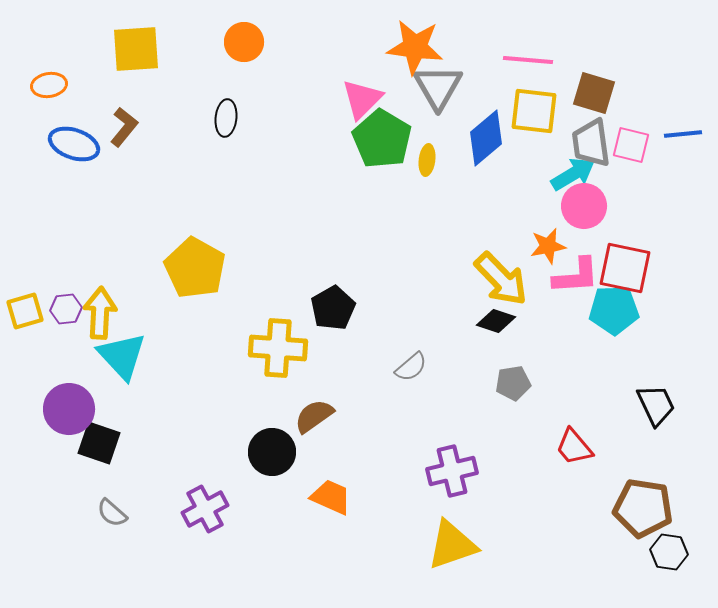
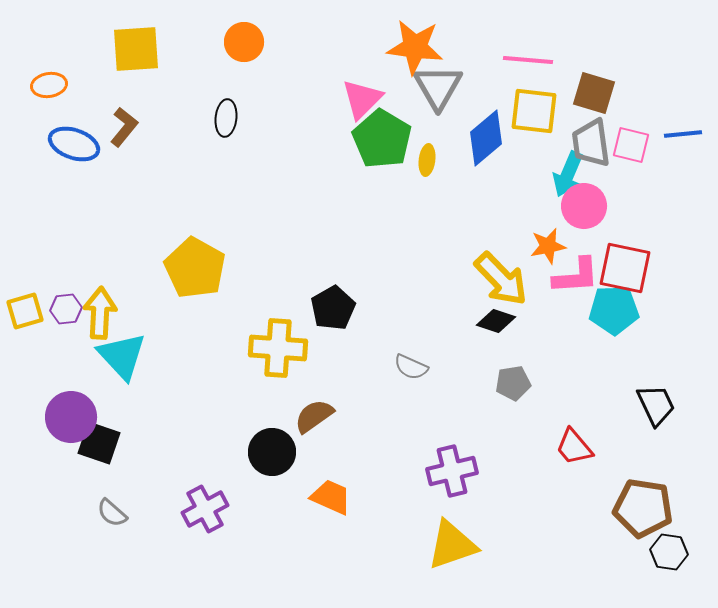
cyan arrow at (573, 174): moved 5 px left; rotated 144 degrees clockwise
gray semicircle at (411, 367): rotated 64 degrees clockwise
purple circle at (69, 409): moved 2 px right, 8 px down
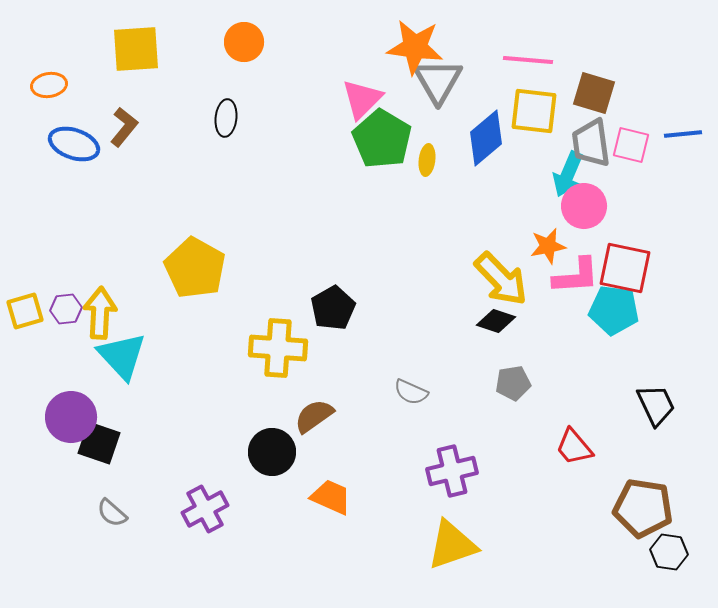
gray triangle at (438, 87): moved 6 px up
cyan pentagon at (614, 310): rotated 9 degrees clockwise
gray semicircle at (411, 367): moved 25 px down
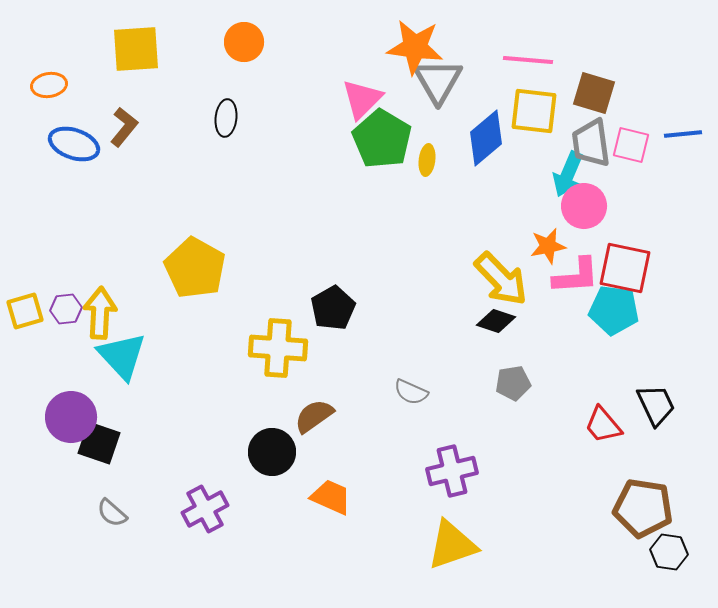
red trapezoid at (574, 447): moved 29 px right, 22 px up
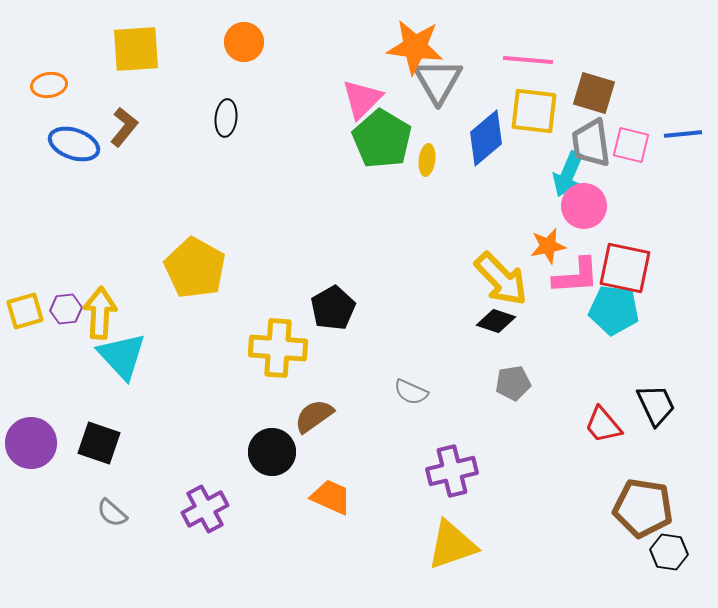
purple circle at (71, 417): moved 40 px left, 26 px down
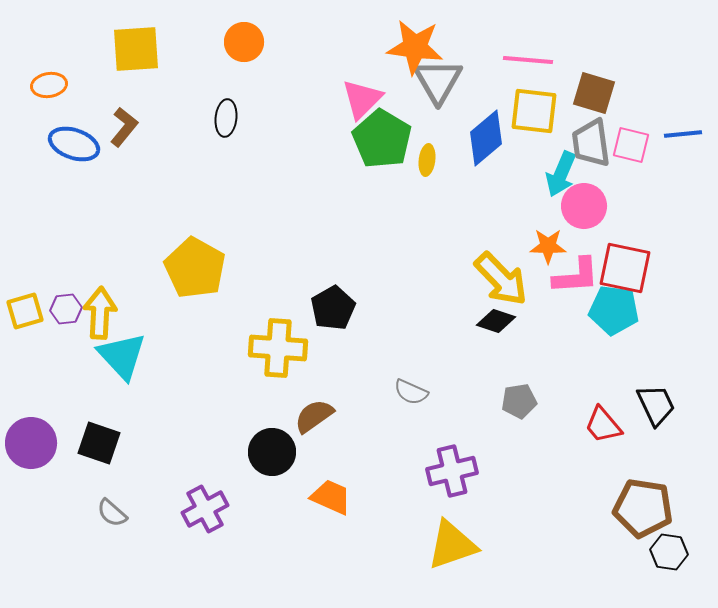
cyan arrow at (568, 174): moved 7 px left
orange star at (548, 246): rotated 12 degrees clockwise
gray pentagon at (513, 383): moved 6 px right, 18 px down
